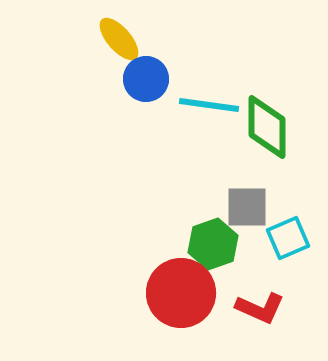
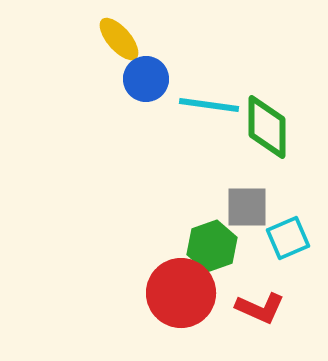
green hexagon: moved 1 px left, 2 px down
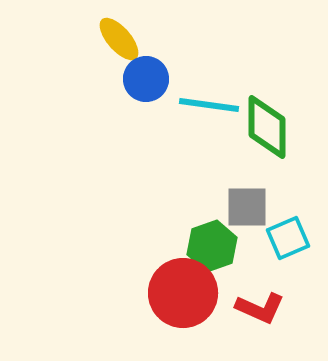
red circle: moved 2 px right
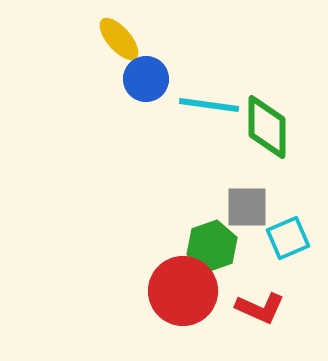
red circle: moved 2 px up
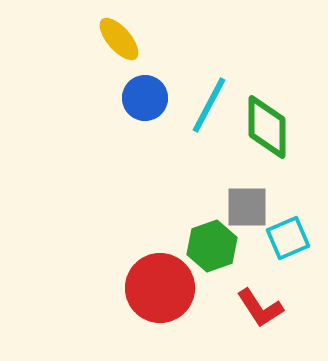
blue circle: moved 1 px left, 19 px down
cyan line: rotated 70 degrees counterclockwise
red circle: moved 23 px left, 3 px up
red L-shape: rotated 33 degrees clockwise
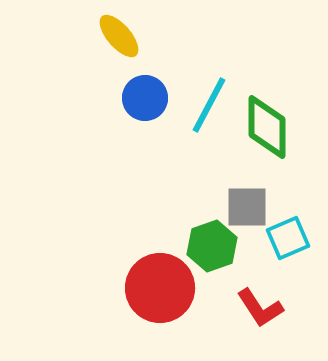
yellow ellipse: moved 3 px up
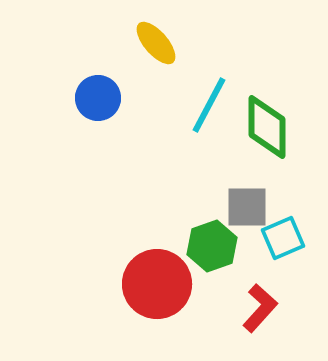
yellow ellipse: moved 37 px right, 7 px down
blue circle: moved 47 px left
cyan square: moved 5 px left
red circle: moved 3 px left, 4 px up
red L-shape: rotated 105 degrees counterclockwise
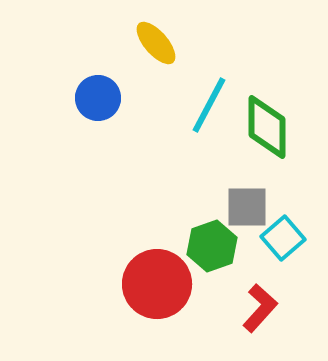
cyan square: rotated 18 degrees counterclockwise
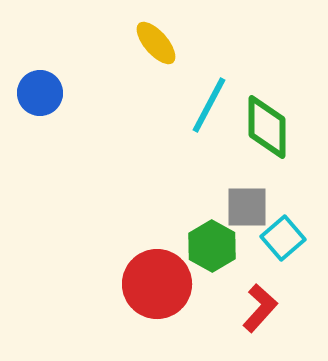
blue circle: moved 58 px left, 5 px up
green hexagon: rotated 12 degrees counterclockwise
